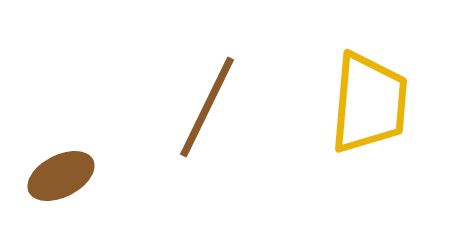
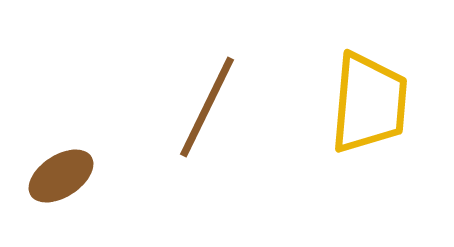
brown ellipse: rotated 6 degrees counterclockwise
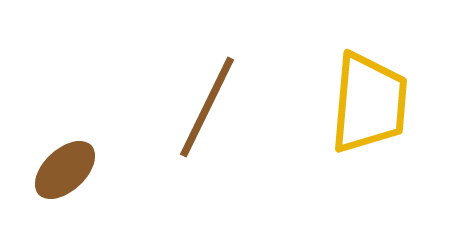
brown ellipse: moved 4 px right, 6 px up; rotated 10 degrees counterclockwise
